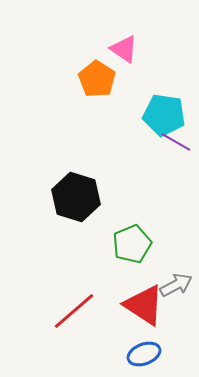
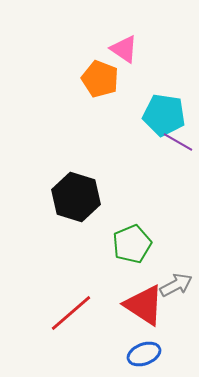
orange pentagon: moved 3 px right; rotated 12 degrees counterclockwise
purple line: moved 2 px right
red line: moved 3 px left, 2 px down
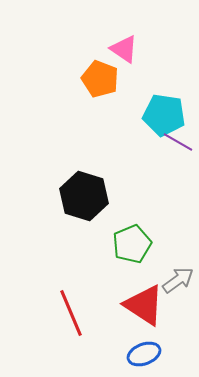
black hexagon: moved 8 px right, 1 px up
gray arrow: moved 2 px right, 5 px up; rotated 8 degrees counterclockwise
red line: rotated 72 degrees counterclockwise
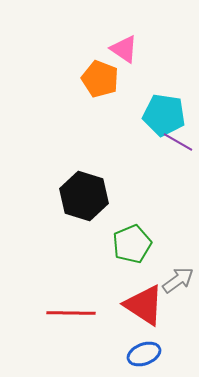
red line: rotated 66 degrees counterclockwise
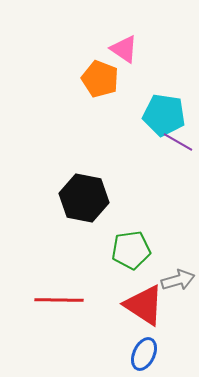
black hexagon: moved 2 px down; rotated 6 degrees counterclockwise
green pentagon: moved 1 px left, 6 px down; rotated 15 degrees clockwise
gray arrow: rotated 20 degrees clockwise
red line: moved 12 px left, 13 px up
blue ellipse: rotated 44 degrees counterclockwise
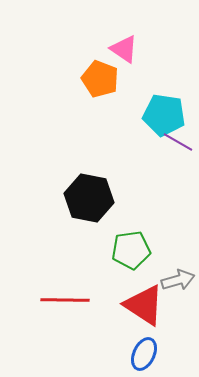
black hexagon: moved 5 px right
red line: moved 6 px right
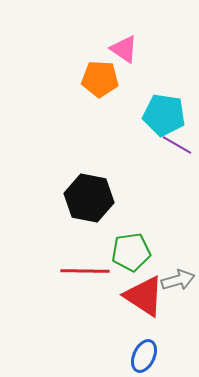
orange pentagon: rotated 18 degrees counterclockwise
purple line: moved 1 px left, 3 px down
green pentagon: moved 2 px down
red line: moved 20 px right, 29 px up
red triangle: moved 9 px up
blue ellipse: moved 2 px down
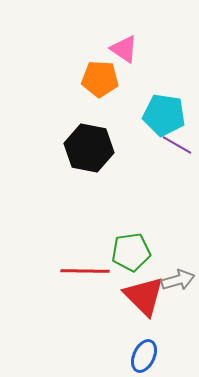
black hexagon: moved 50 px up
red triangle: rotated 12 degrees clockwise
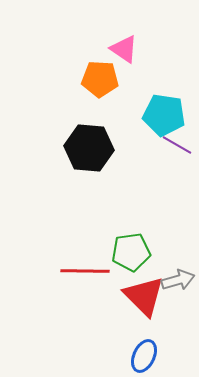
black hexagon: rotated 6 degrees counterclockwise
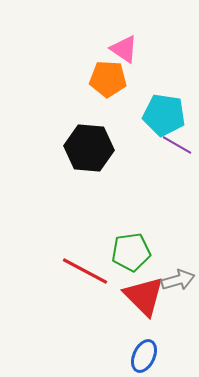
orange pentagon: moved 8 px right
red line: rotated 27 degrees clockwise
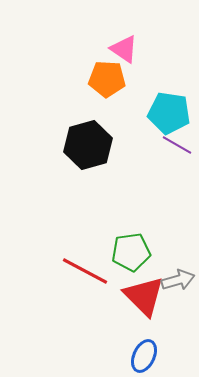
orange pentagon: moved 1 px left
cyan pentagon: moved 5 px right, 2 px up
black hexagon: moved 1 px left, 3 px up; rotated 21 degrees counterclockwise
